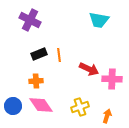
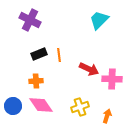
cyan trapezoid: rotated 125 degrees clockwise
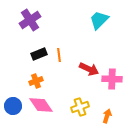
purple cross: rotated 30 degrees clockwise
orange cross: rotated 16 degrees counterclockwise
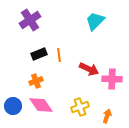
cyan trapezoid: moved 4 px left, 1 px down
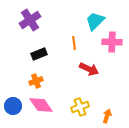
orange line: moved 15 px right, 12 px up
pink cross: moved 37 px up
